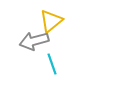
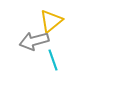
cyan line: moved 1 px right, 4 px up
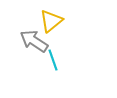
gray arrow: rotated 48 degrees clockwise
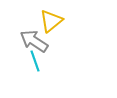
cyan line: moved 18 px left, 1 px down
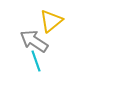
cyan line: moved 1 px right
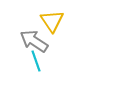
yellow triangle: moved 1 px right; rotated 25 degrees counterclockwise
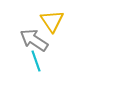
gray arrow: moved 1 px up
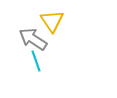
gray arrow: moved 1 px left, 1 px up
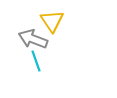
gray arrow: rotated 12 degrees counterclockwise
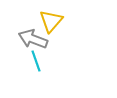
yellow triangle: moved 1 px left; rotated 15 degrees clockwise
